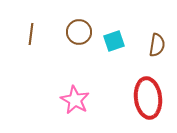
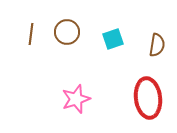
brown circle: moved 12 px left
cyan square: moved 1 px left, 2 px up
pink star: moved 1 px right, 1 px up; rotated 24 degrees clockwise
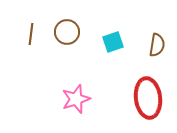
cyan square: moved 3 px down
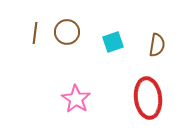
brown line: moved 4 px right, 1 px up
pink star: rotated 20 degrees counterclockwise
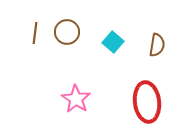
cyan square: rotated 30 degrees counterclockwise
red ellipse: moved 1 px left, 4 px down
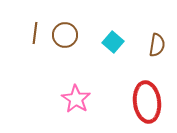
brown circle: moved 2 px left, 3 px down
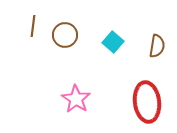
brown line: moved 2 px left, 7 px up
brown semicircle: moved 1 px down
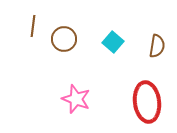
brown circle: moved 1 px left, 4 px down
pink star: rotated 12 degrees counterclockwise
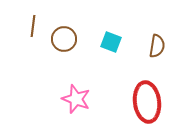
cyan square: moved 2 px left; rotated 20 degrees counterclockwise
